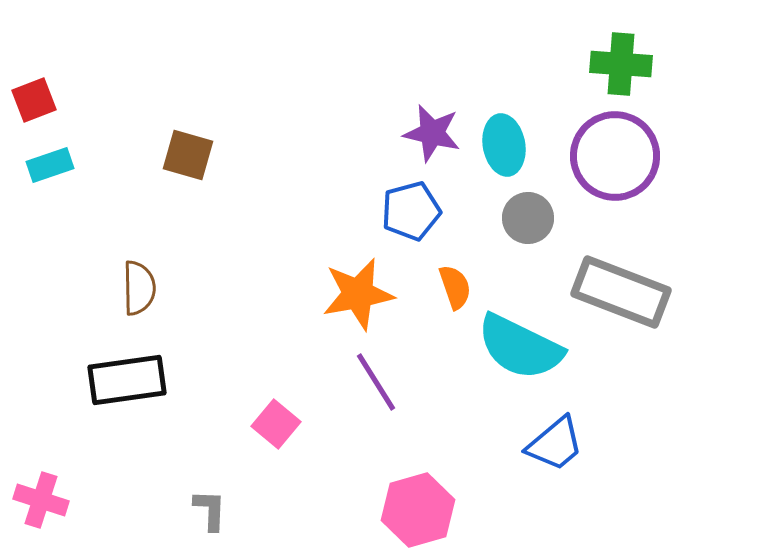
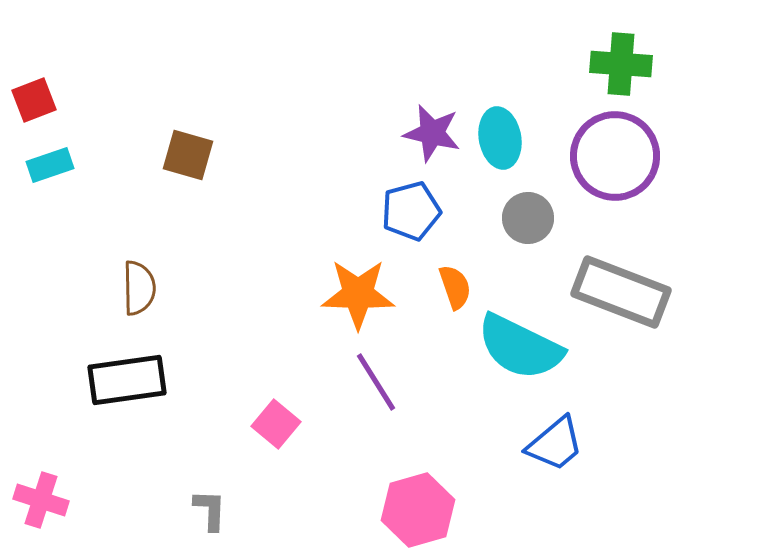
cyan ellipse: moved 4 px left, 7 px up
orange star: rotated 12 degrees clockwise
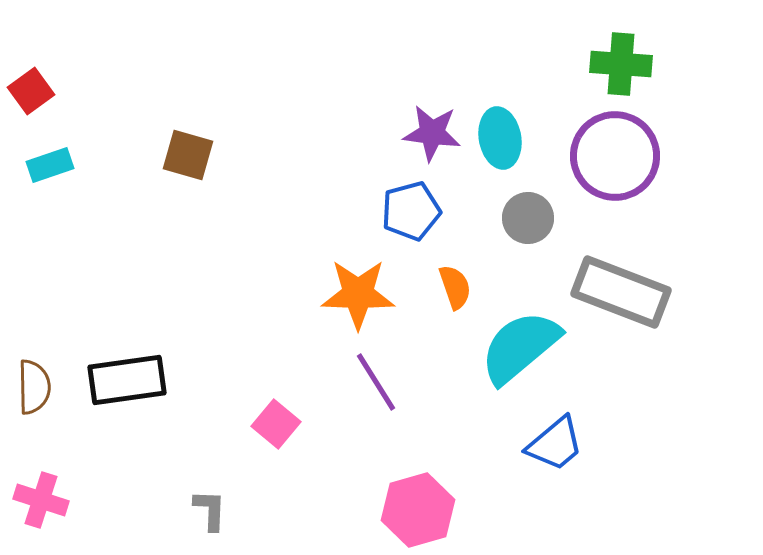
red square: moved 3 px left, 9 px up; rotated 15 degrees counterclockwise
purple star: rotated 6 degrees counterclockwise
brown semicircle: moved 105 px left, 99 px down
cyan semicircle: rotated 114 degrees clockwise
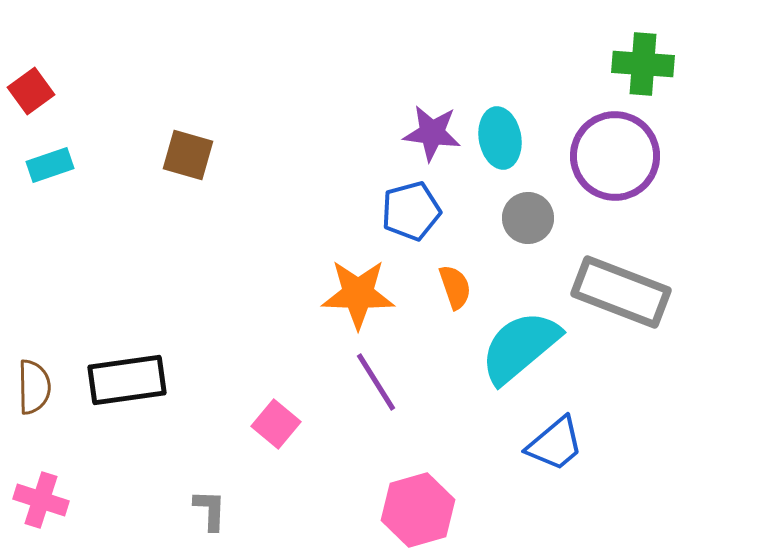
green cross: moved 22 px right
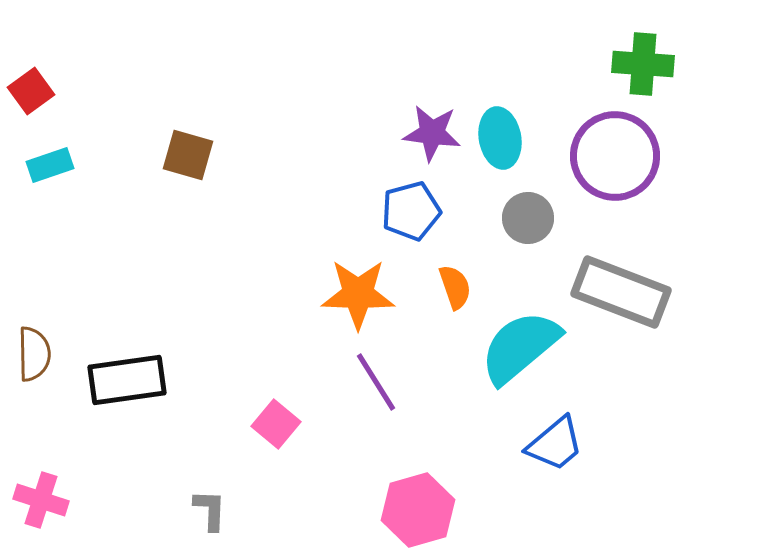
brown semicircle: moved 33 px up
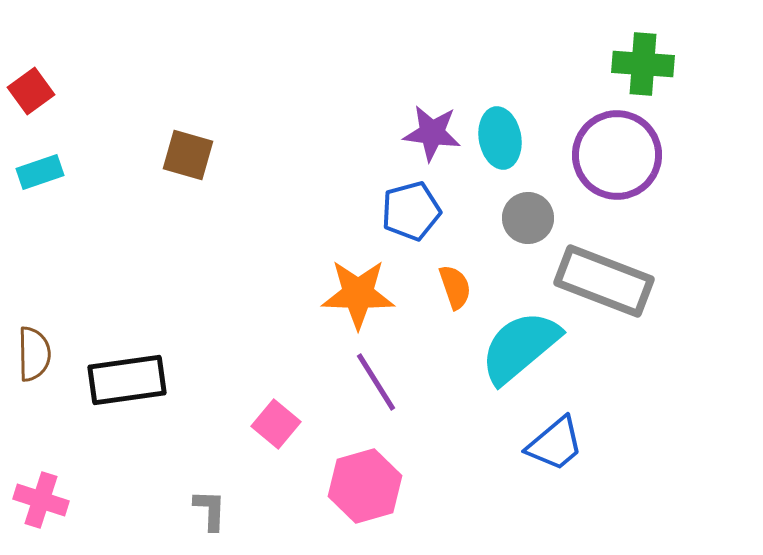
purple circle: moved 2 px right, 1 px up
cyan rectangle: moved 10 px left, 7 px down
gray rectangle: moved 17 px left, 11 px up
pink hexagon: moved 53 px left, 24 px up
